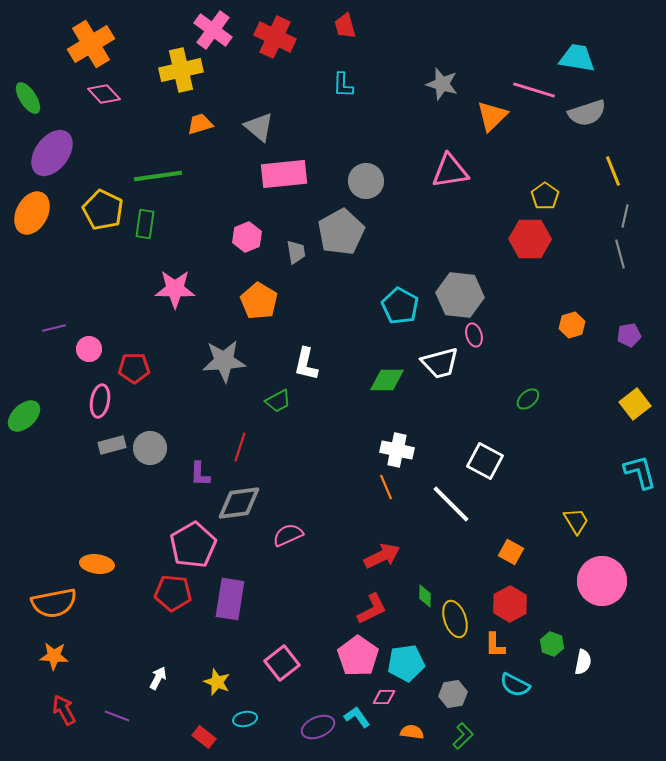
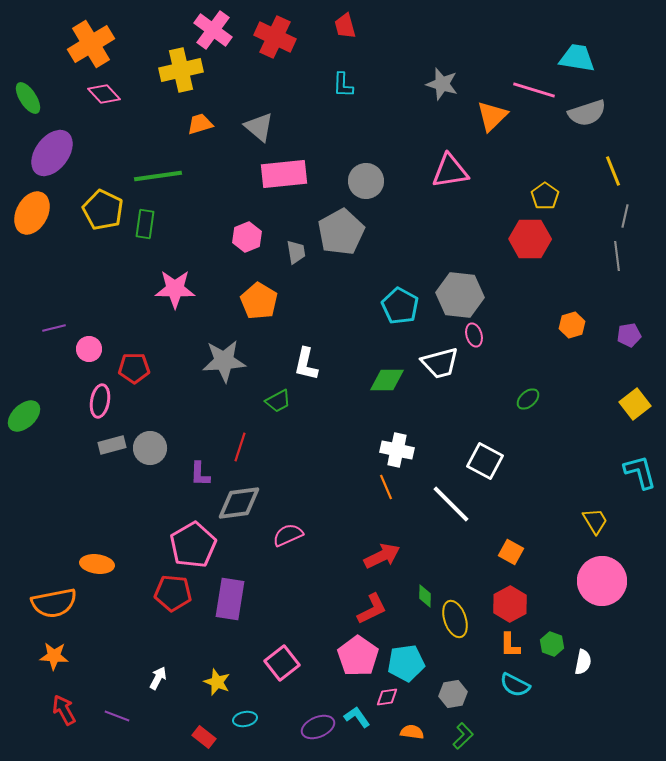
gray line at (620, 254): moved 3 px left, 2 px down; rotated 8 degrees clockwise
yellow trapezoid at (576, 521): moved 19 px right
orange L-shape at (495, 645): moved 15 px right
pink diamond at (384, 697): moved 3 px right; rotated 10 degrees counterclockwise
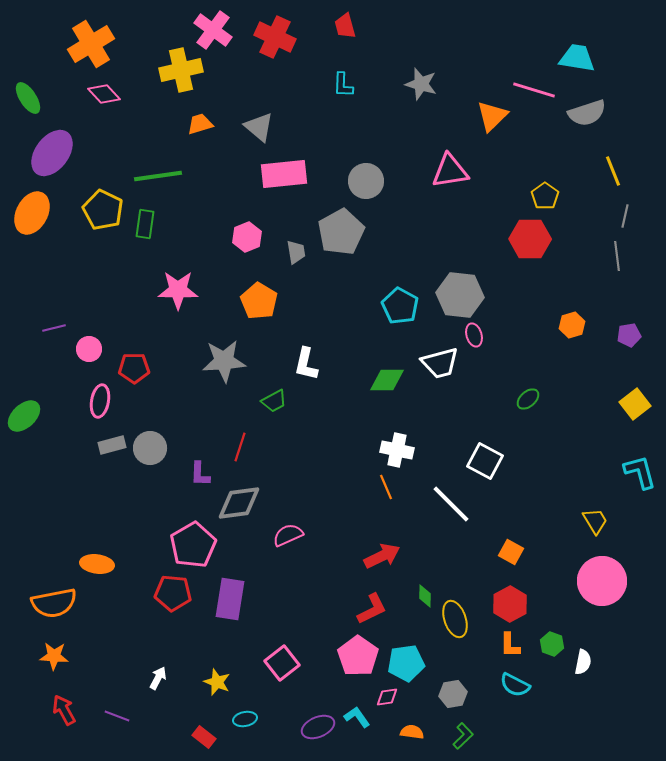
gray star at (442, 84): moved 21 px left
pink star at (175, 289): moved 3 px right, 1 px down
green trapezoid at (278, 401): moved 4 px left
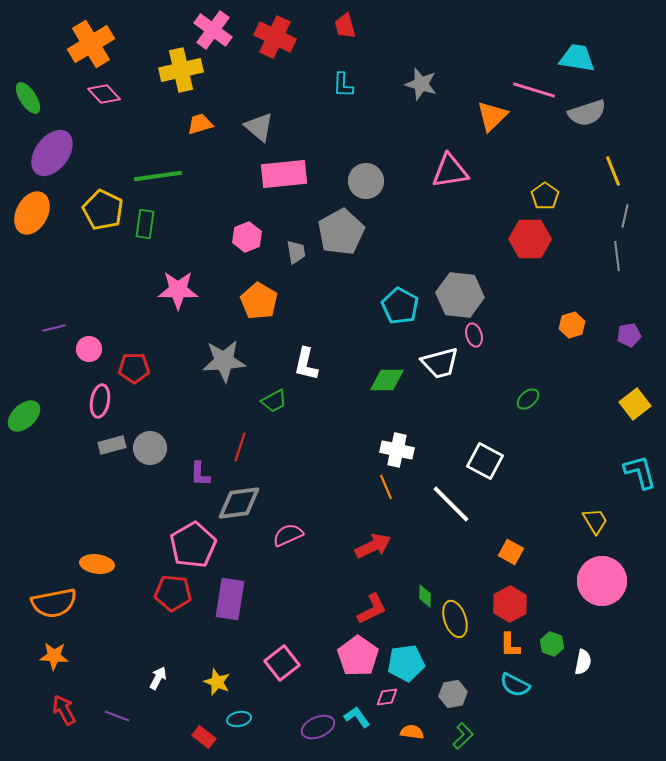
red arrow at (382, 556): moved 9 px left, 10 px up
cyan ellipse at (245, 719): moved 6 px left
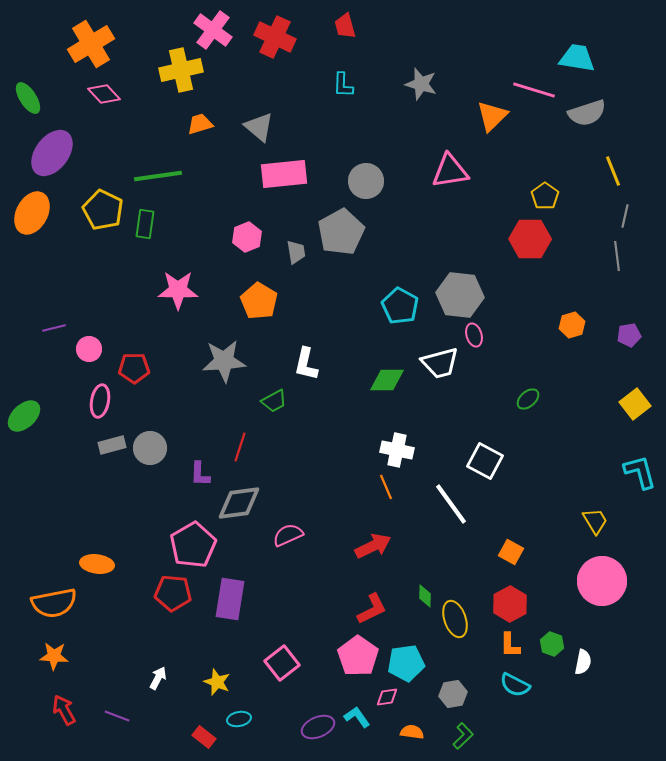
white line at (451, 504): rotated 9 degrees clockwise
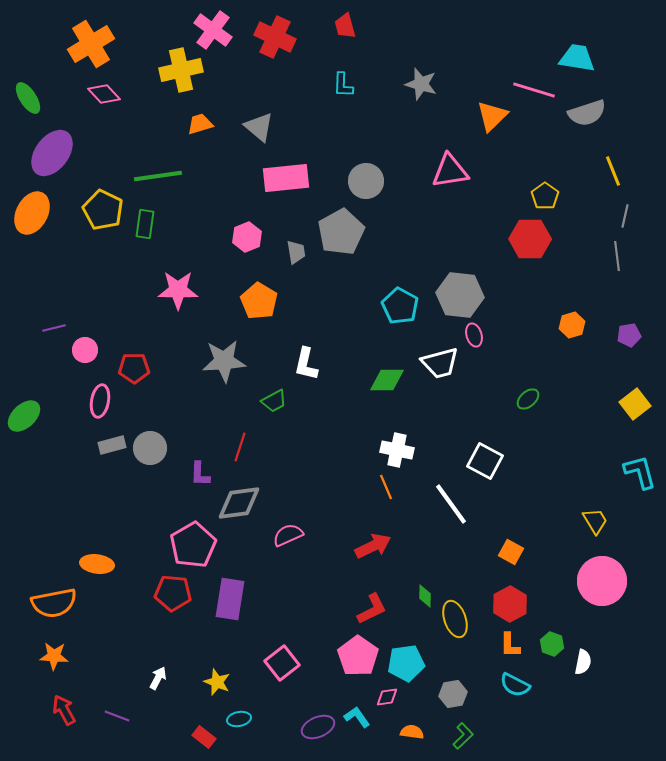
pink rectangle at (284, 174): moved 2 px right, 4 px down
pink circle at (89, 349): moved 4 px left, 1 px down
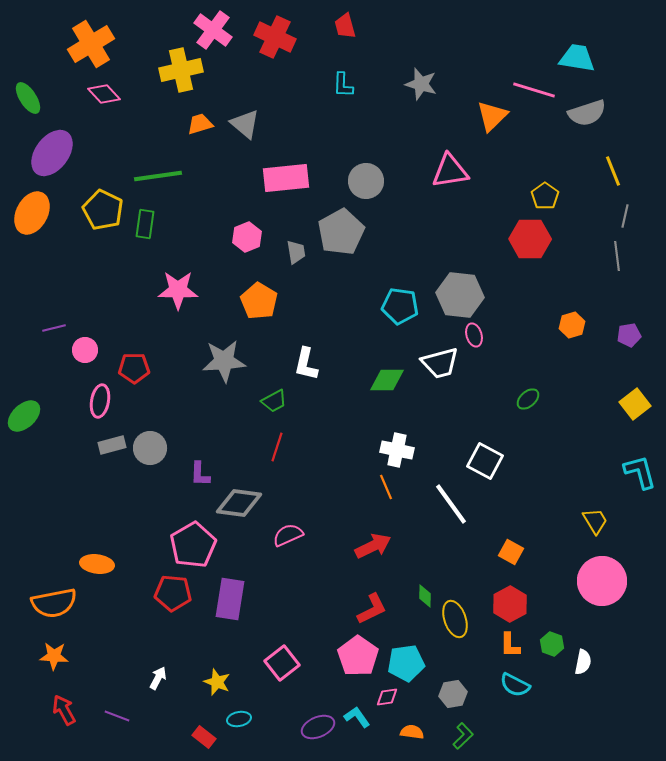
gray triangle at (259, 127): moved 14 px left, 3 px up
cyan pentagon at (400, 306): rotated 21 degrees counterclockwise
red line at (240, 447): moved 37 px right
gray diamond at (239, 503): rotated 15 degrees clockwise
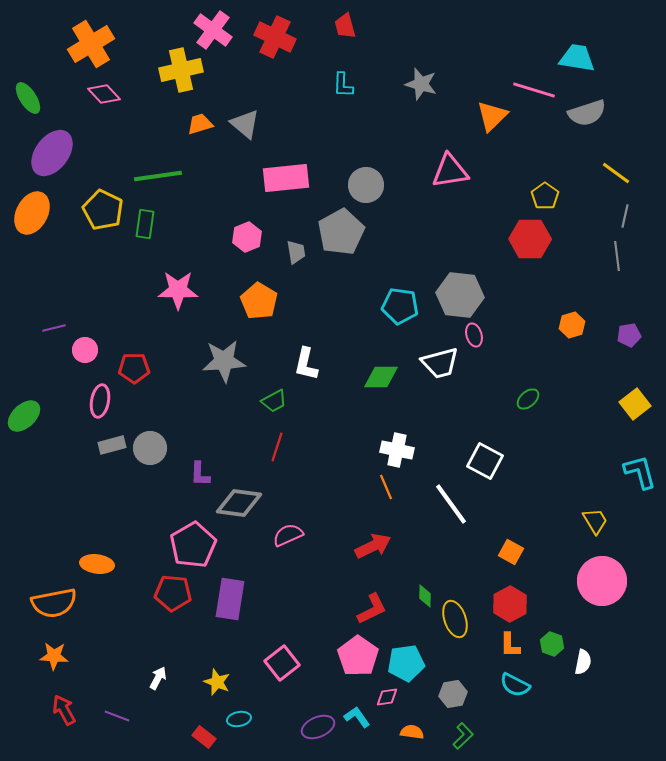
yellow line at (613, 171): moved 3 px right, 2 px down; rotated 32 degrees counterclockwise
gray circle at (366, 181): moved 4 px down
green diamond at (387, 380): moved 6 px left, 3 px up
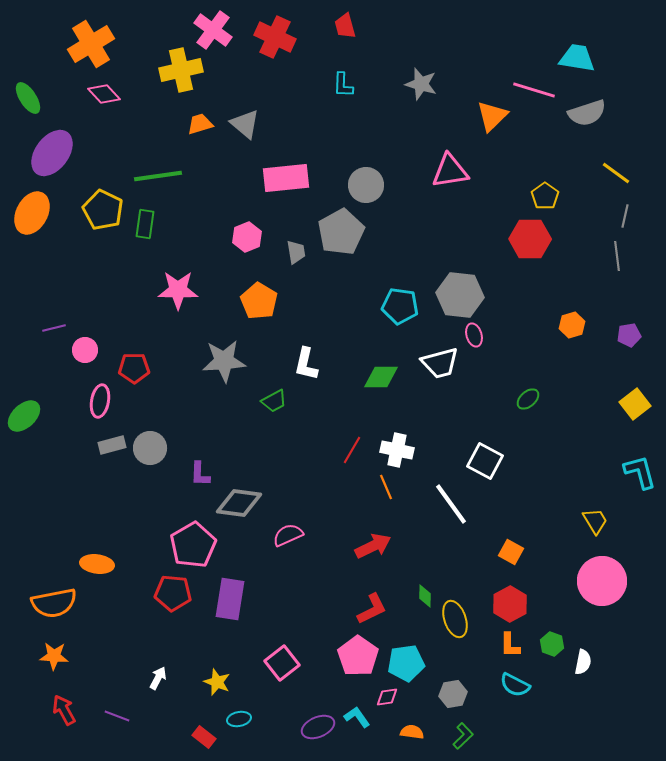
red line at (277, 447): moved 75 px right, 3 px down; rotated 12 degrees clockwise
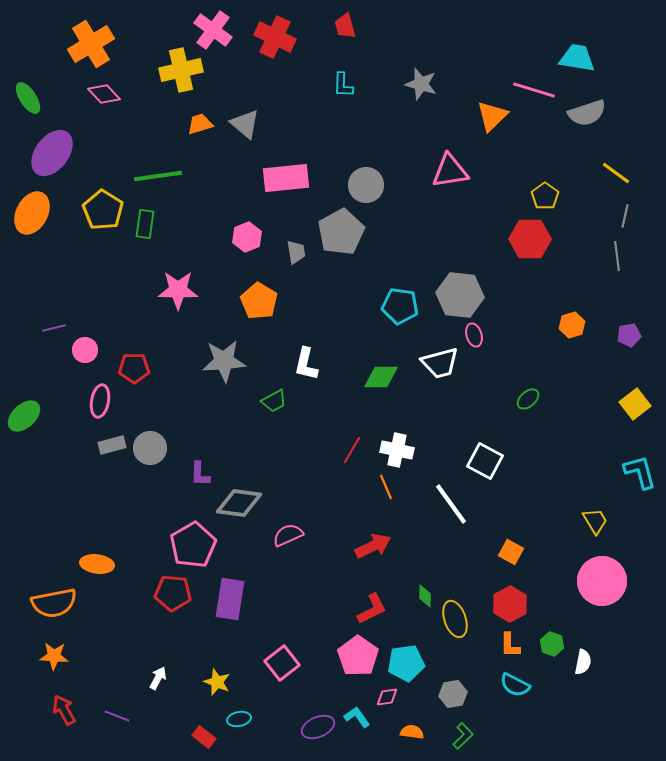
yellow pentagon at (103, 210): rotated 6 degrees clockwise
